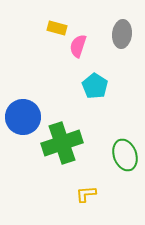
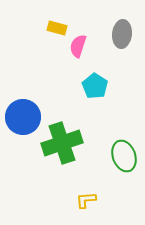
green ellipse: moved 1 px left, 1 px down
yellow L-shape: moved 6 px down
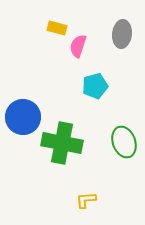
cyan pentagon: rotated 25 degrees clockwise
green cross: rotated 30 degrees clockwise
green ellipse: moved 14 px up
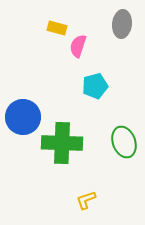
gray ellipse: moved 10 px up
green cross: rotated 9 degrees counterclockwise
yellow L-shape: rotated 15 degrees counterclockwise
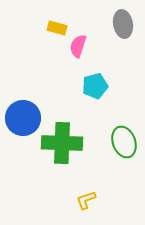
gray ellipse: moved 1 px right; rotated 16 degrees counterclockwise
blue circle: moved 1 px down
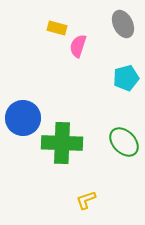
gray ellipse: rotated 16 degrees counterclockwise
cyan pentagon: moved 31 px right, 8 px up
green ellipse: rotated 24 degrees counterclockwise
